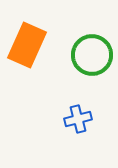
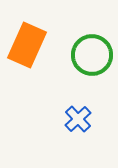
blue cross: rotated 28 degrees counterclockwise
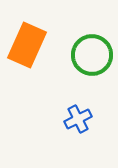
blue cross: rotated 16 degrees clockwise
